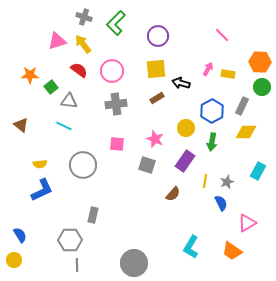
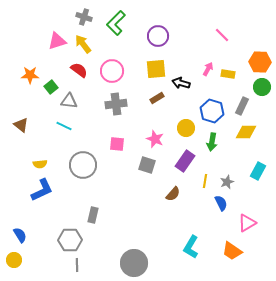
blue hexagon at (212, 111): rotated 15 degrees counterclockwise
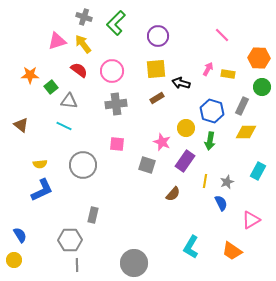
orange hexagon at (260, 62): moved 1 px left, 4 px up
pink star at (155, 139): moved 7 px right, 3 px down
green arrow at (212, 142): moved 2 px left, 1 px up
pink triangle at (247, 223): moved 4 px right, 3 px up
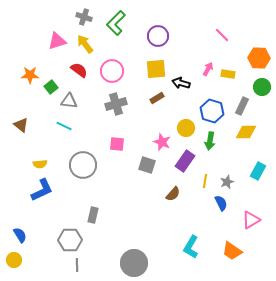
yellow arrow at (83, 44): moved 2 px right
gray cross at (116, 104): rotated 10 degrees counterclockwise
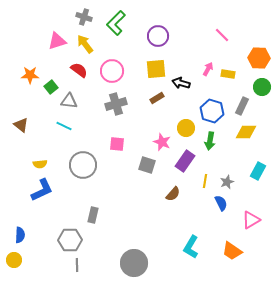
blue semicircle at (20, 235): rotated 35 degrees clockwise
